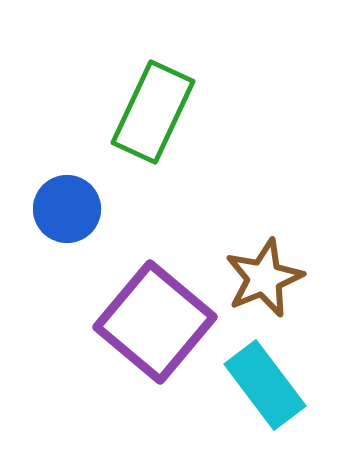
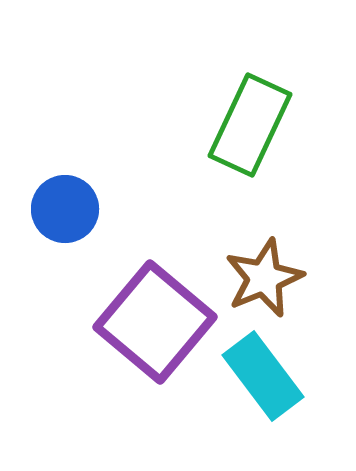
green rectangle: moved 97 px right, 13 px down
blue circle: moved 2 px left
cyan rectangle: moved 2 px left, 9 px up
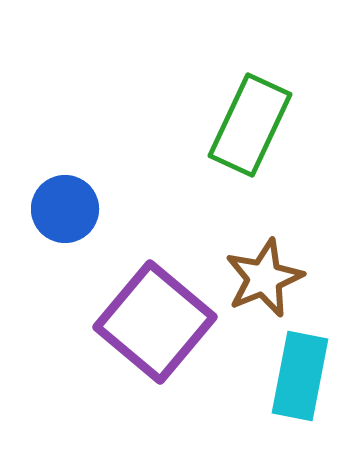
cyan rectangle: moved 37 px right; rotated 48 degrees clockwise
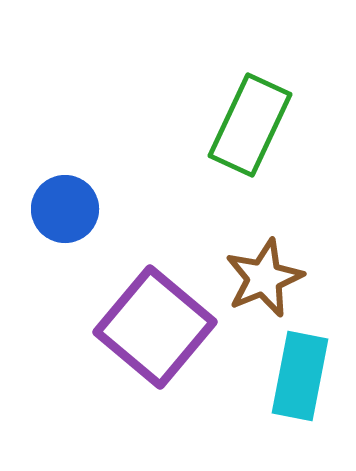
purple square: moved 5 px down
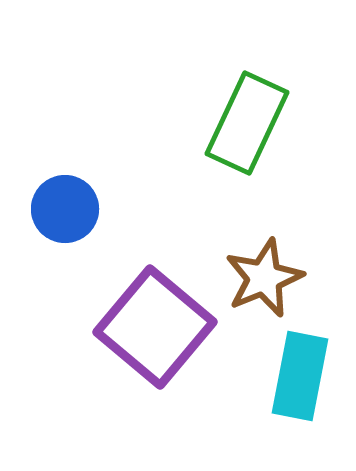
green rectangle: moved 3 px left, 2 px up
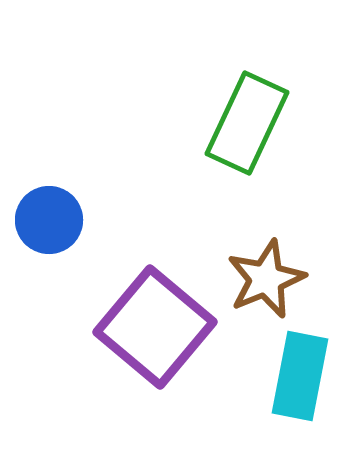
blue circle: moved 16 px left, 11 px down
brown star: moved 2 px right, 1 px down
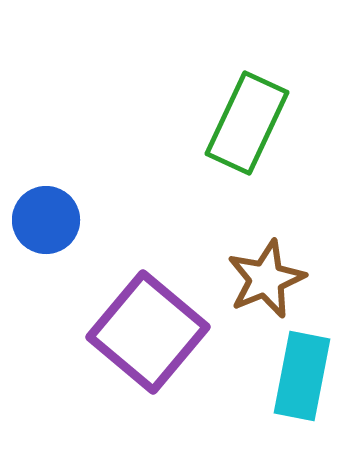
blue circle: moved 3 px left
purple square: moved 7 px left, 5 px down
cyan rectangle: moved 2 px right
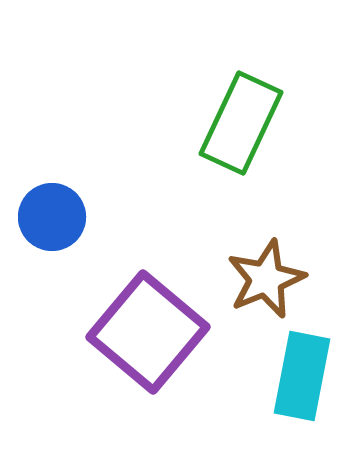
green rectangle: moved 6 px left
blue circle: moved 6 px right, 3 px up
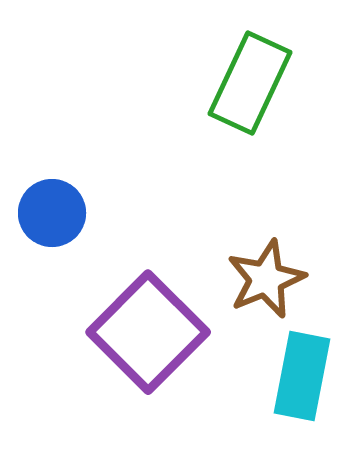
green rectangle: moved 9 px right, 40 px up
blue circle: moved 4 px up
purple square: rotated 5 degrees clockwise
